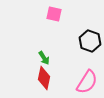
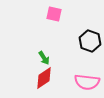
red diamond: rotated 45 degrees clockwise
pink semicircle: rotated 65 degrees clockwise
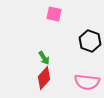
red diamond: rotated 15 degrees counterclockwise
